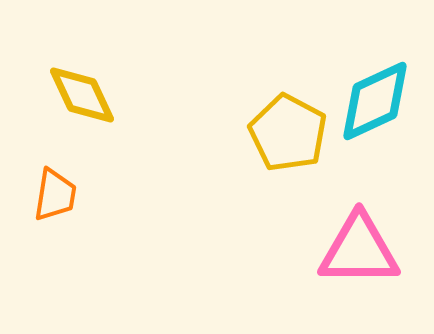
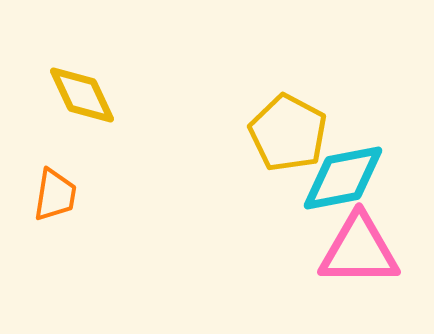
cyan diamond: moved 32 px left, 77 px down; rotated 14 degrees clockwise
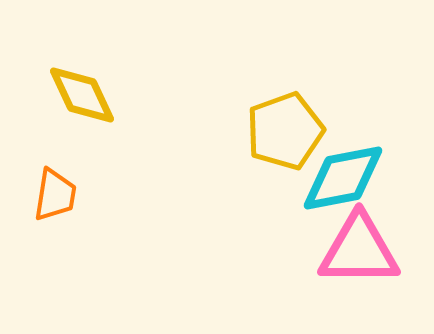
yellow pentagon: moved 3 px left, 2 px up; rotated 24 degrees clockwise
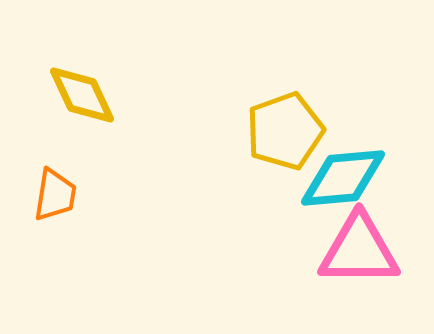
cyan diamond: rotated 6 degrees clockwise
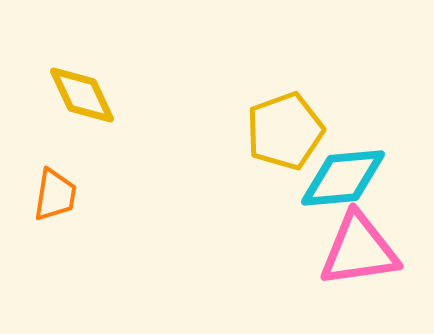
pink triangle: rotated 8 degrees counterclockwise
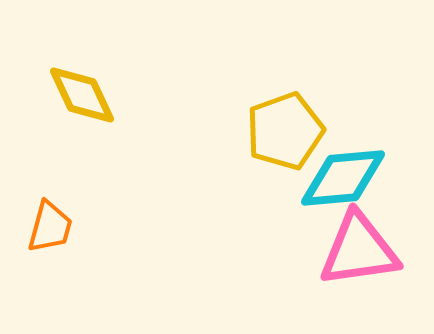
orange trapezoid: moved 5 px left, 32 px down; rotated 6 degrees clockwise
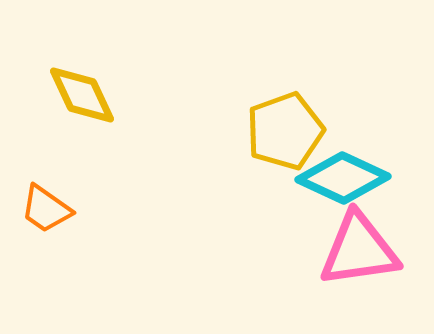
cyan diamond: rotated 30 degrees clockwise
orange trapezoid: moved 4 px left, 18 px up; rotated 110 degrees clockwise
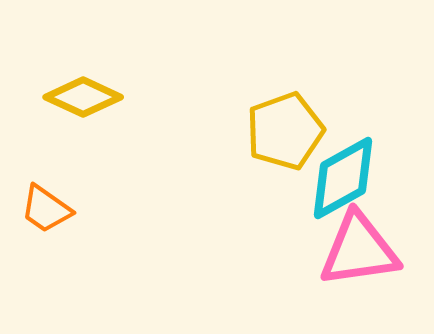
yellow diamond: moved 1 px right, 2 px down; rotated 40 degrees counterclockwise
cyan diamond: rotated 54 degrees counterclockwise
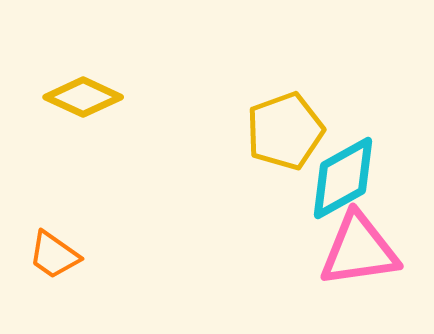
orange trapezoid: moved 8 px right, 46 px down
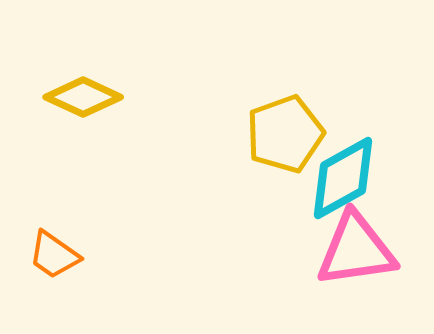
yellow pentagon: moved 3 px down
pink triangle: moved 3 px left
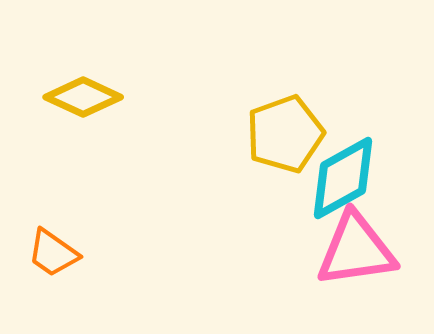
orange trapezoid: moved 1 px left, 2 px up
